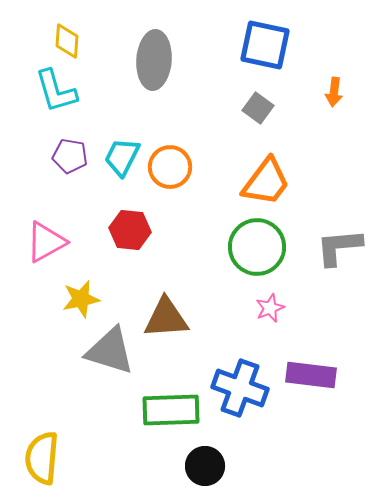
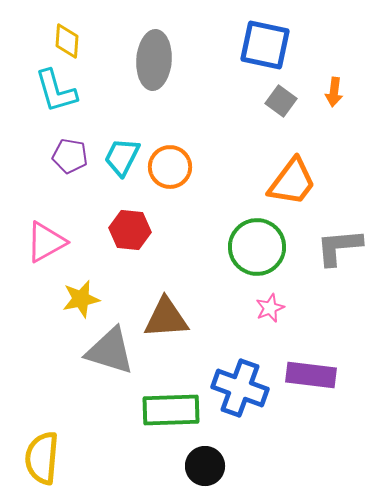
gray square: moved 23 px right, 7 px up
orange trapezoid: moved 26 px right
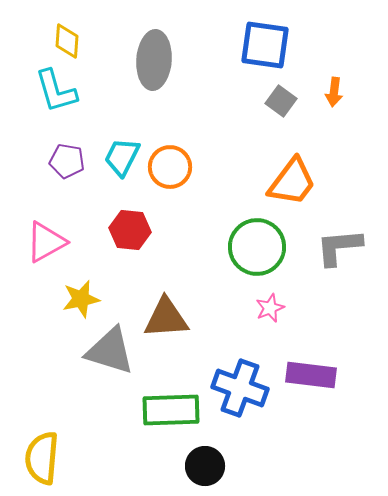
blue square: rotated 4 degrees counterclockwise
purple pentagon: moved 3 px left, 5 px down
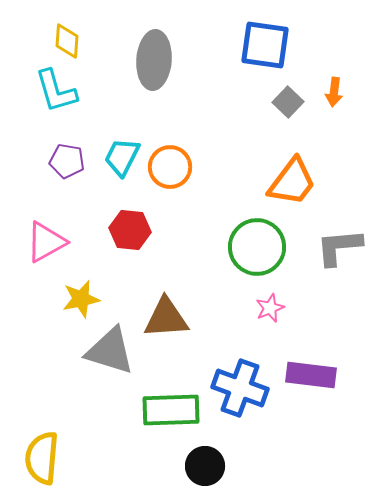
gray square: moved 7 px right, 1 px down; rotated 8 degrees clockwise
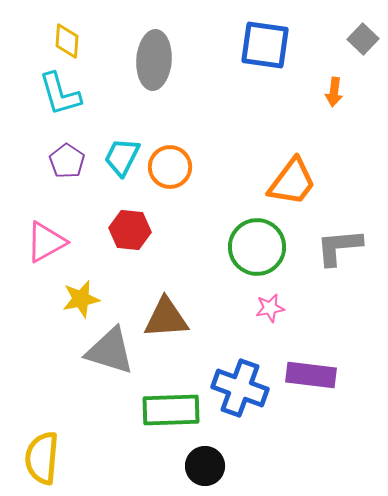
cyan L-shape: moved 4 px right, 3 px down
gray square: moved 75 px right, 63 px up
purple pentagon: rotated 24 degrees clockwise
pink star: rotated 12 degrees clockwise
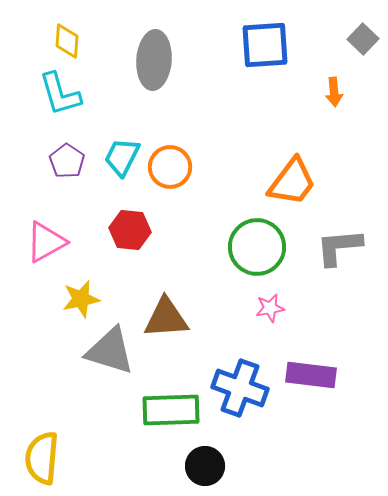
blue square: rotated 12 degrees counterclockwise
orange arrow: rotated 12 degrees counterclockwise
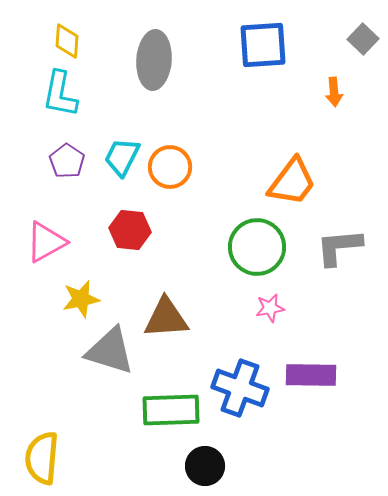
blue square: moved 2 px left
cyan L-shape: rotated 27 degrees clockwise
purple rectangle: rotated 6 degrees counterclockwise
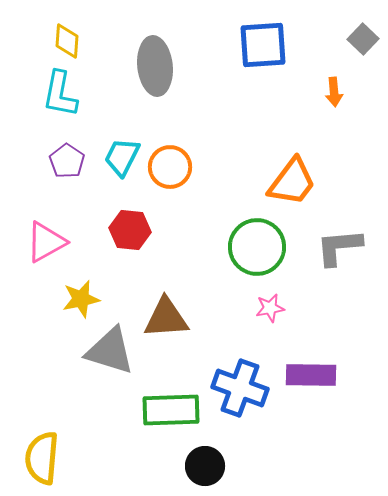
gray ellipse: moved 1 px right, 6 px down; rotated 10 degrees counterclockwise
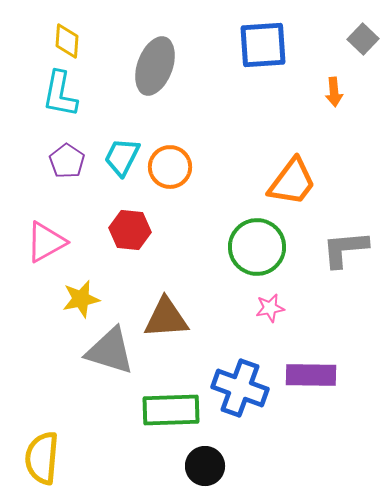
gray ellipse: rotated 26 degrees clockwise
gray L-shape: moved 6 px right, 2 px down
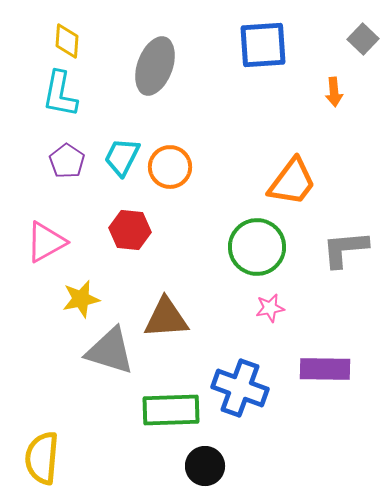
purple rectangle: moved 14 px right, 6 px up
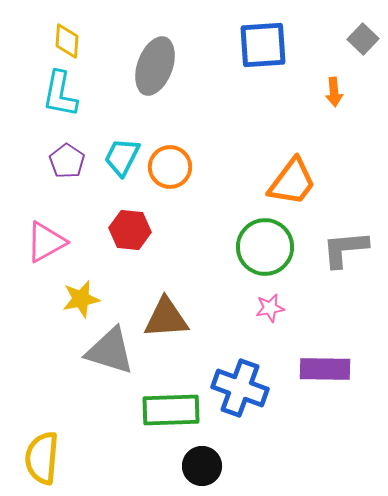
green circle: moved 8 px right
black circle: moved 3 px left
